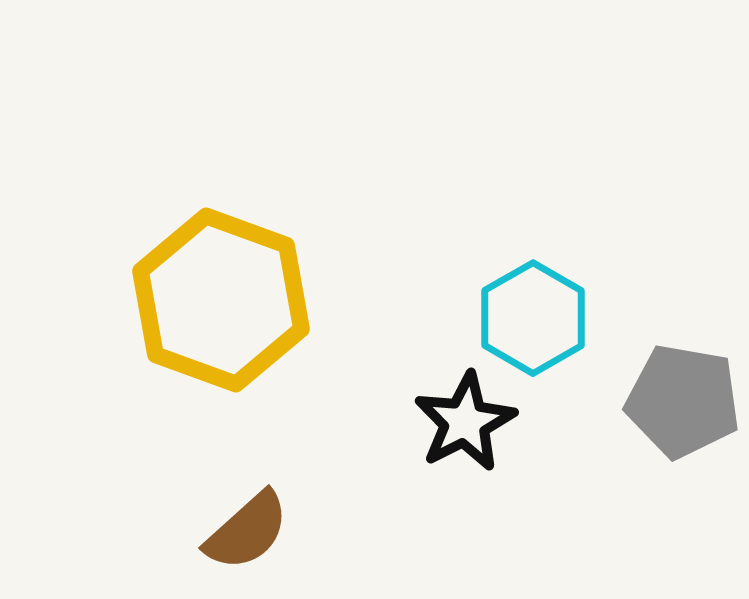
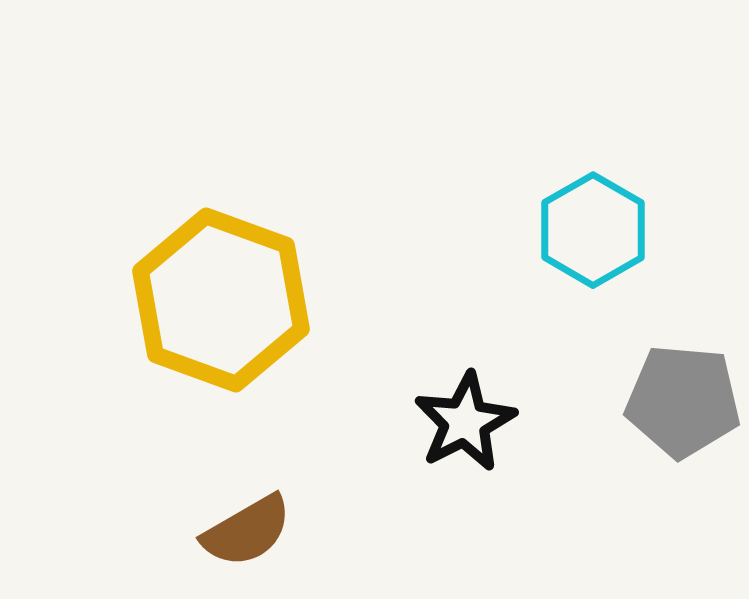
cyan hexagon: moved 60 px right, 88 px up
gray pentagon: rotated 5 degrees counterclockwise
brown semicircle: rotated 12 degrees clockwise
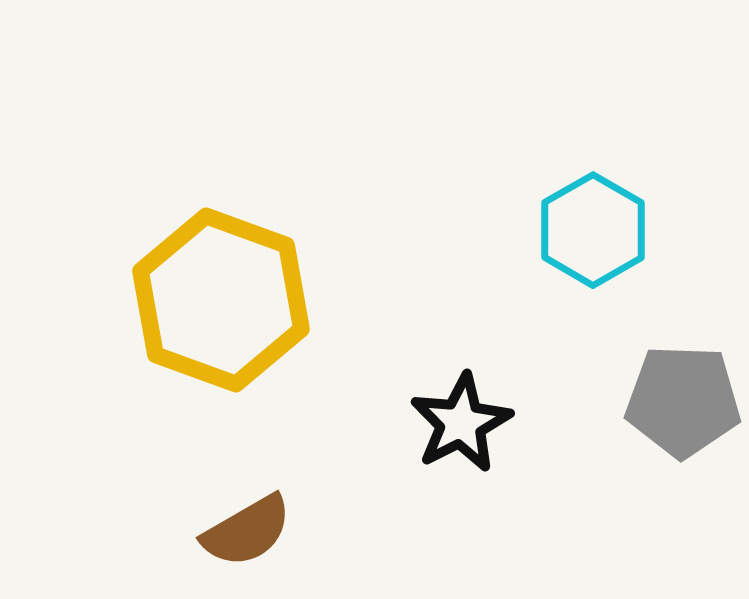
gray pentagon: rotated 3 degrees counterclockwise
black star: moved 4 px left, 1 px down
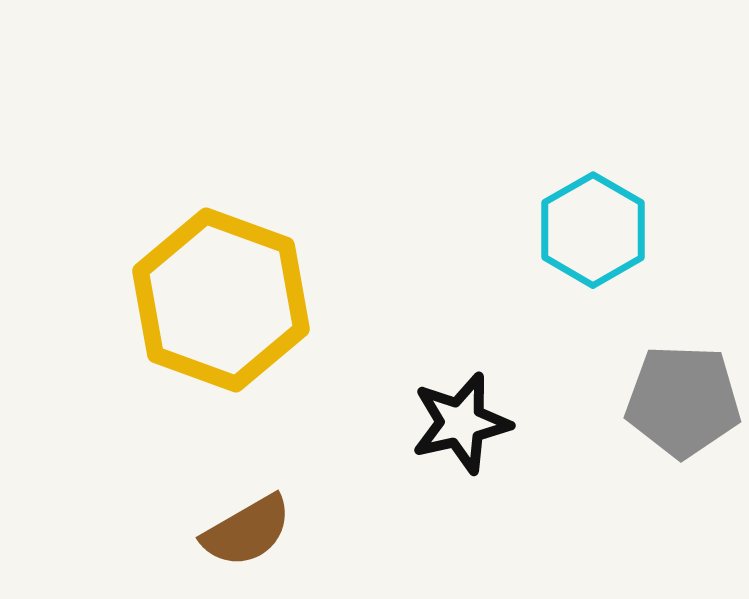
black star: rotated 14 degrees clockwise
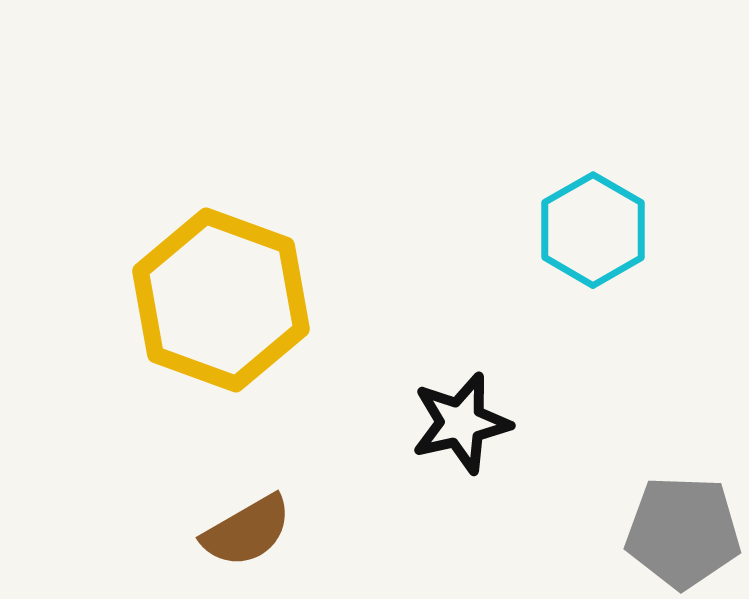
gray pentagon: moved 131 px down
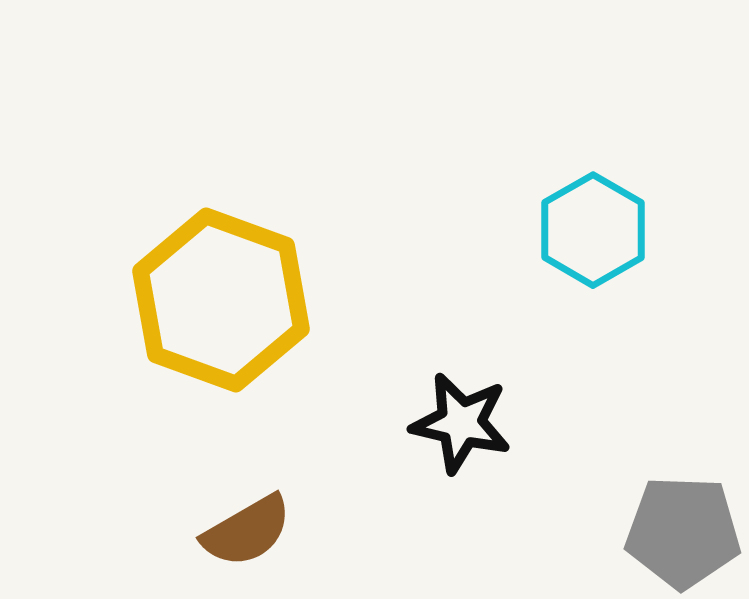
black star: rotated 26 degrees clockwise
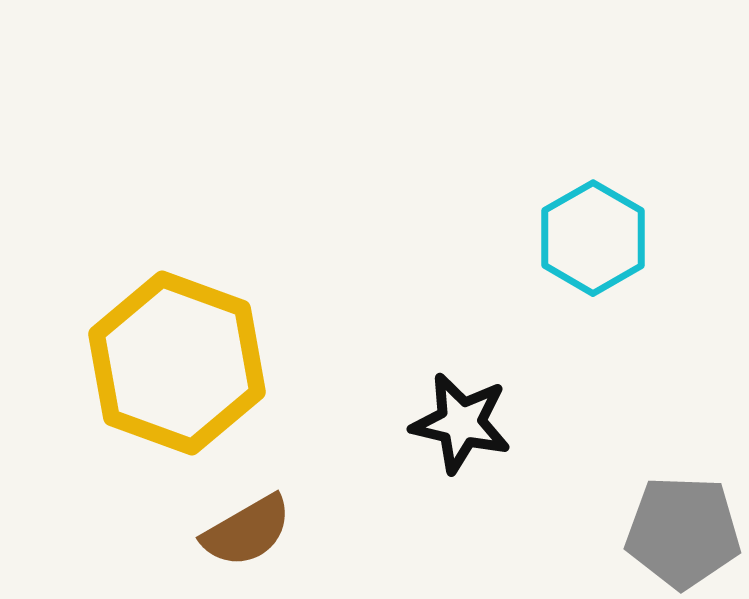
cyan hexagon: moved 8 px down
yellow hexagon: moved 44 px left, 63 px down
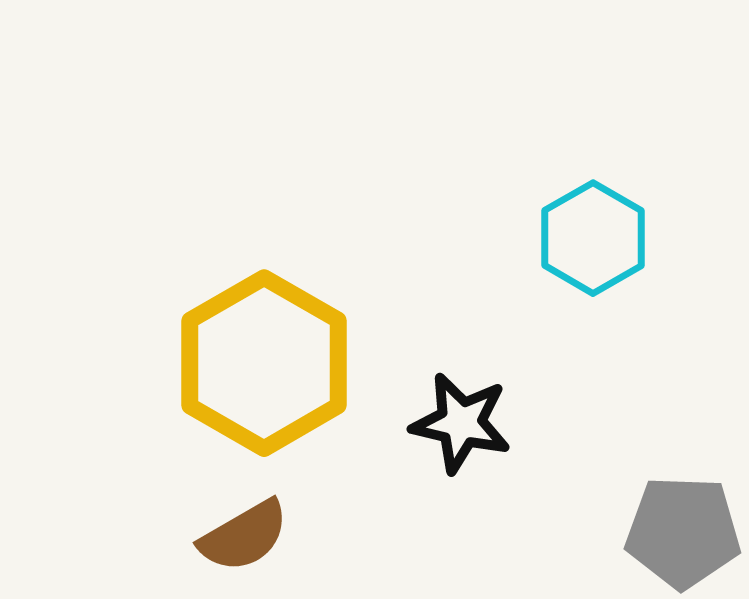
yellow hexagon: moved 87 px right; rotated 10 degrees clockwise
brown semicircle: moved 3 px left, 5 px down
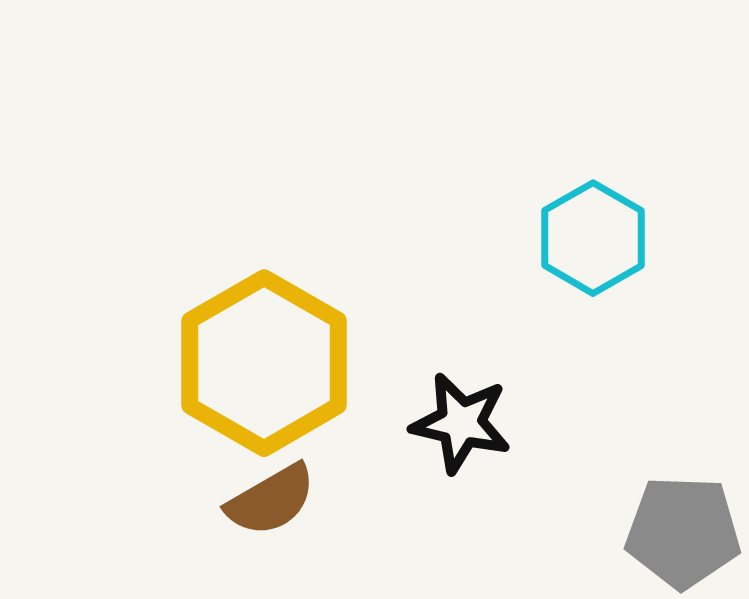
brown semicircle: moved 27 px right, 36 px up
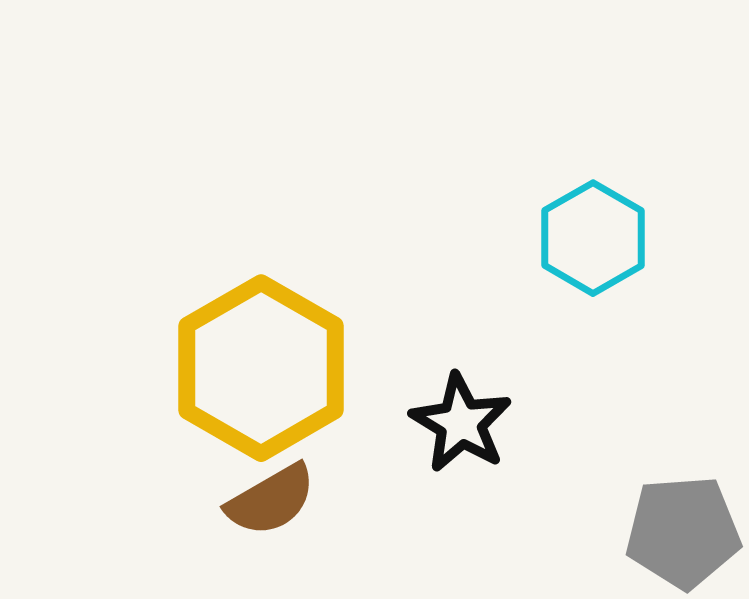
yellow hexagon: moved 3 px left, 5 px down
black star: rotated 18 degrees clockwise
gray pentagon: rotated 6 degrees counterclockwise
